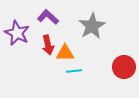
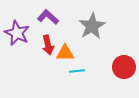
cyan line: moved 3 px right
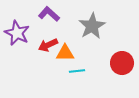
purple L-shape: moved 1 px right, 3 px up
red arrow: rotated 78 degrees clockwise
red circle: moved 2 px left, 4 px up
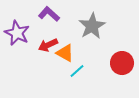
orange triangle: rotated 30 degrees clockwise
cyan line: rotated 35 degrees counterclockwise
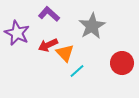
orange triangle: rotated 18 degrees clockwise
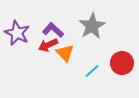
purple L-shape: moved 4 px right, 16 px down
cyan line: moved 15 px right
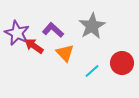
red arrow: moved 14 px left, 1 px down; rotated 60 degrees clockwise
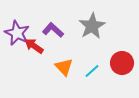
orange triangle: moved 1 px left, 14 px down
